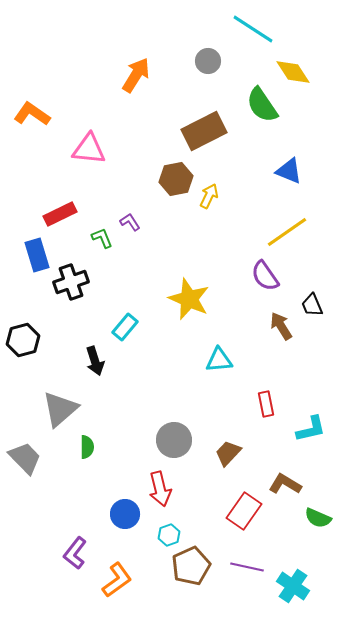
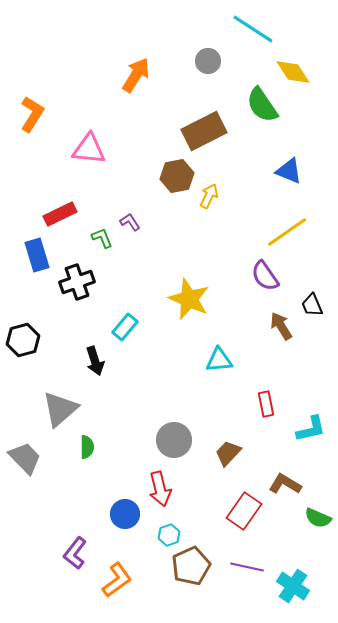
orange L-shape at (32, 114): rotated 87 degrees clockwise
brown hexagon at (176, 179): moved 1 px right, 3 px up
black cross at (71, 282): moved 6 px right
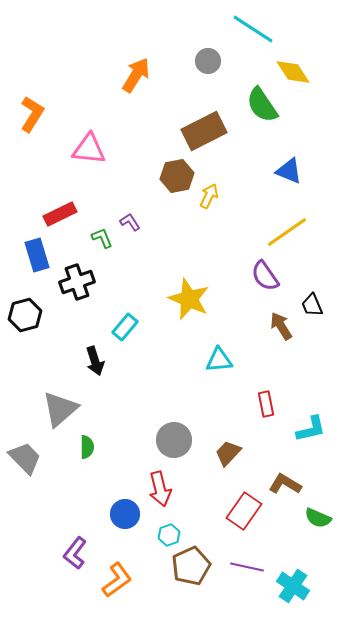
black hexagon at (23, 340): moved 2 px right, 25 px up
